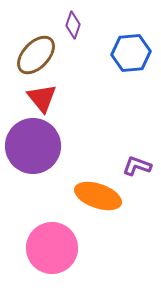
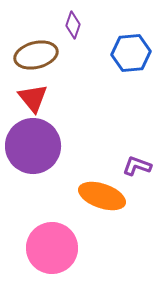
brown ellipse: rotated 33 degrees clockwise
red triangle: moved 9 px left
orange ellipse: moved 4 px right
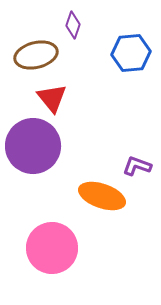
red triangle: moved 19 px right
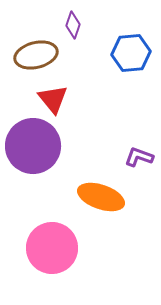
red triangle: moved 1 px right, 1 px down
purple L-shape: moved 2 px right, 9 px up
orange ellipse: moved 1 px left, 1 px down
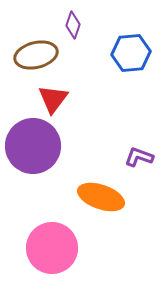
red triangle: rotated 16 degrees clockwise
